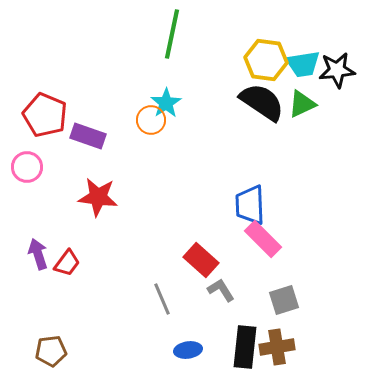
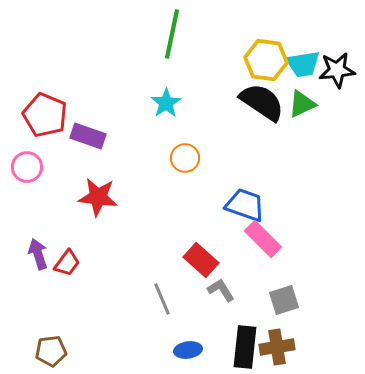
orange circle: moved 34 px right, 38 px down
blue trapezoid: moved 5 px left; rotated 111 degrees clockwise
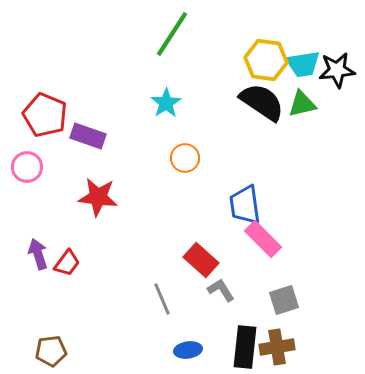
green line: rotated 21 degrees clockwise
green triangle: rotated 12 degrees clockwise
blue trapezoid: rotated 117 degrees counterclockwise
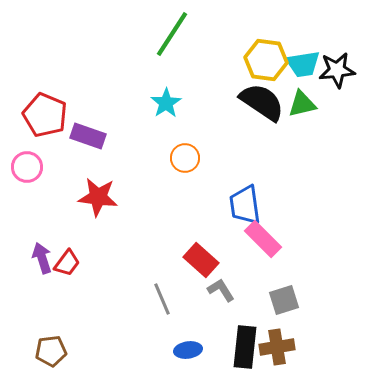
purple arrow: moved 4 px right, 4 px down
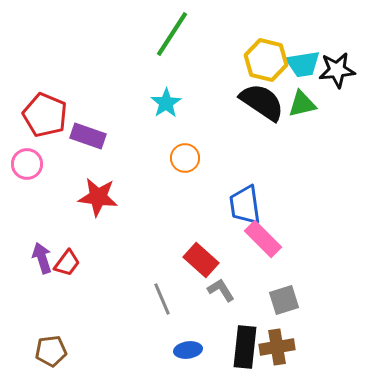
yellow hexagon: rotated 6 degrees clockwise
pink circle: moved 3 px up
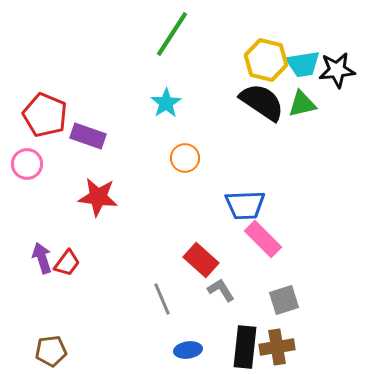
blue trapezoid: rotated 84 degrees counterclockwise
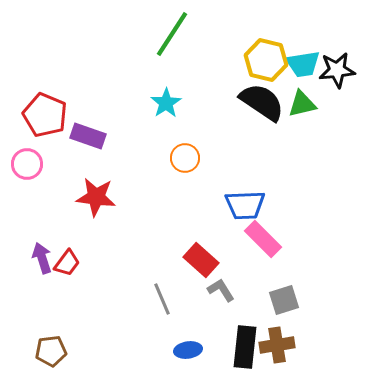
red star: moved 2 px left
brown cross: moved 2 px up
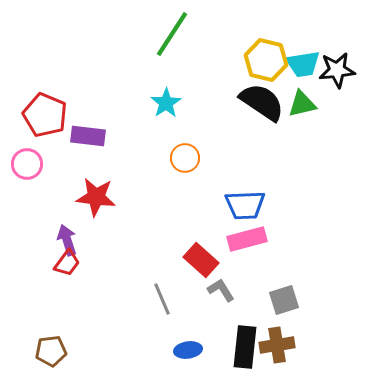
purple rectangle: rotated 12 degrees counterclockwise
pink rectangle: moved 16 px left; rotated 60 degrees counterclockwise
purple arrow: moved 25 px right, 18 px up
